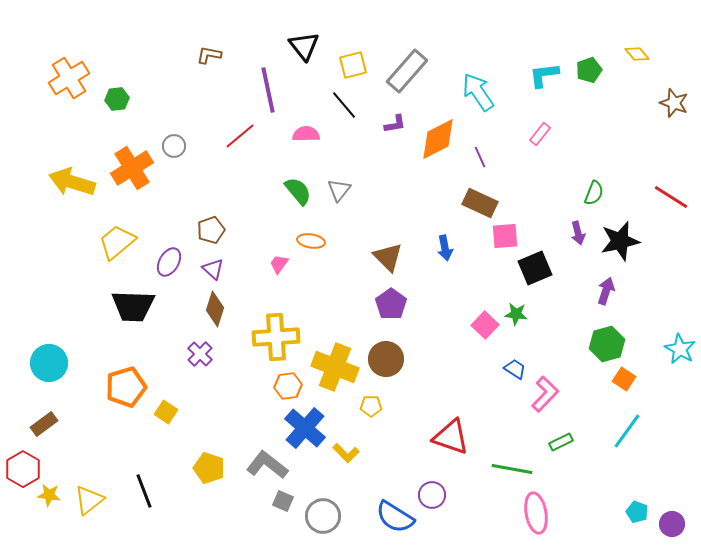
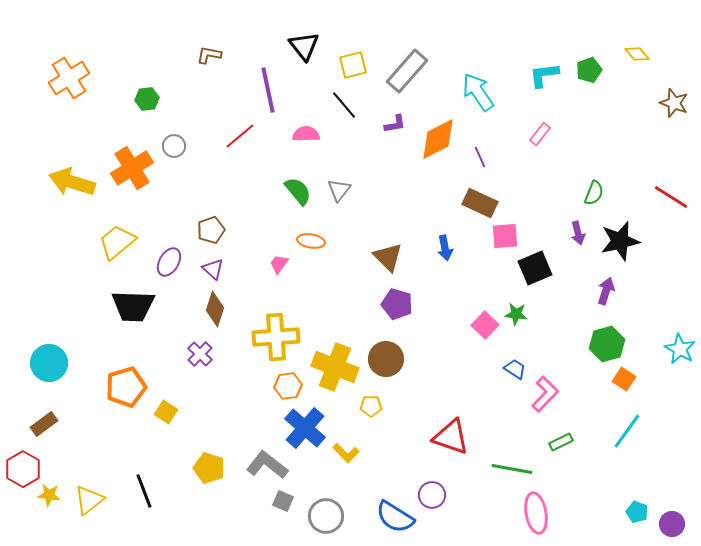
green hexagon at (117, 99): moved 30 px right
purple pentagon at (391, 304): moved 6 px right; rotated 20 degrees counterclockwise
gray circle at (323, 516): moved 3 px right
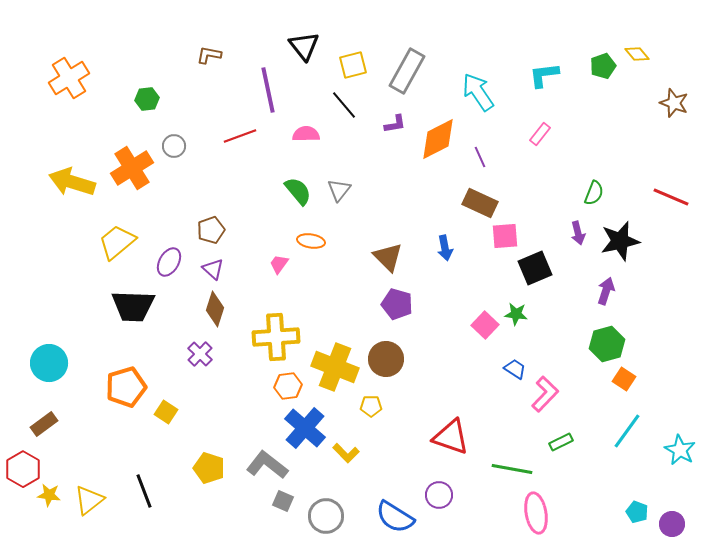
green pentagon at (589, 70): moved 14 px right, 4 px up
gray rectangle at (407, 71): rotated 12 degrees counterclockwise
red line at (240, 136): rotated 20 degrees clockwise
red line at (671, 197): rotated 9 degrees counterclockwise
cyan star at (680, 349): moved 101 px down
purple circle at (432, 495): moved 7 px right
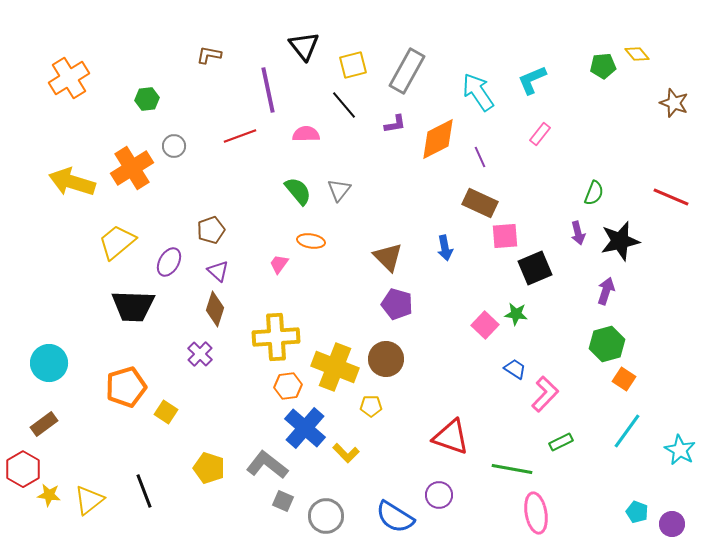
green pentagon at (603, 66): rotated 15 degrees clockwise
cyan L-shape at (544, 75): moved 12 px left, 5 px down; rotated 16 degrees counterclockwise
purple triangle at (213, 269): moved 5 px right, 2 px down
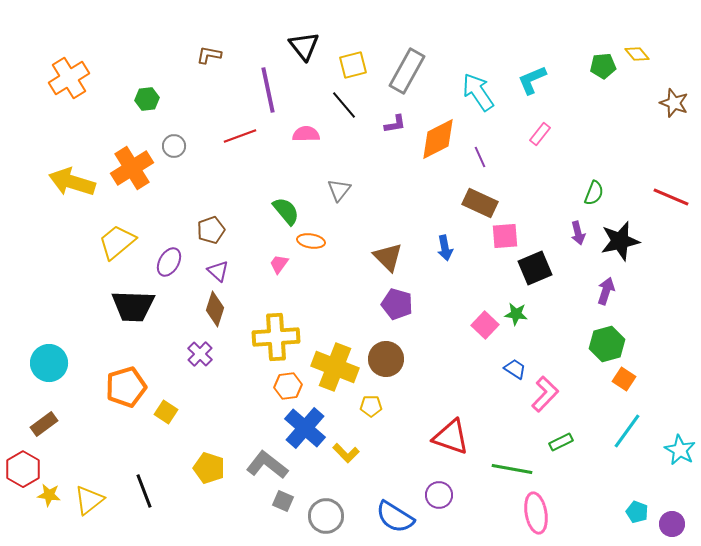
green semicircle at (298, 191): moved 12 px left, 20 px down
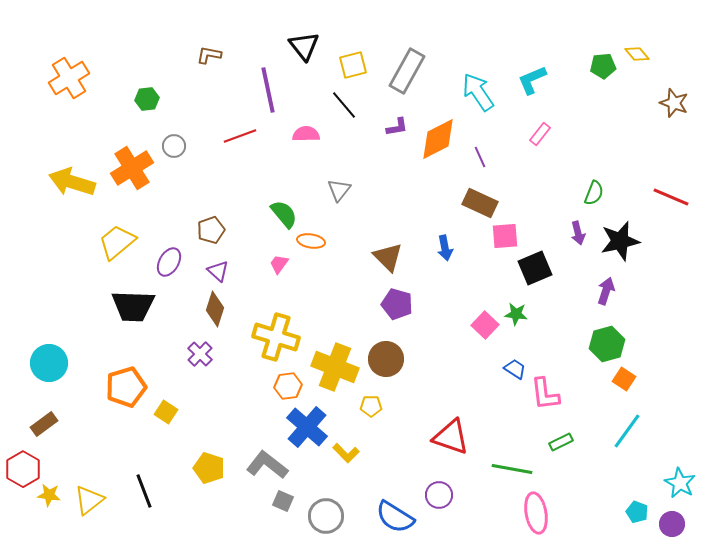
purple L-shape at (395, 124): moved 2 px right, 3 px down
green semicircle at (286, 211): moved 2 px left, 3 px down
yellow cross at (276, 337): rotated 21 degrees clockwise
pink L-shape at (545, 394): rotated 129 degrees clockwise
blue cross at (305, 428): moved 2 px right, 1 px up
cyan star at (680, 450): moved 33 px down
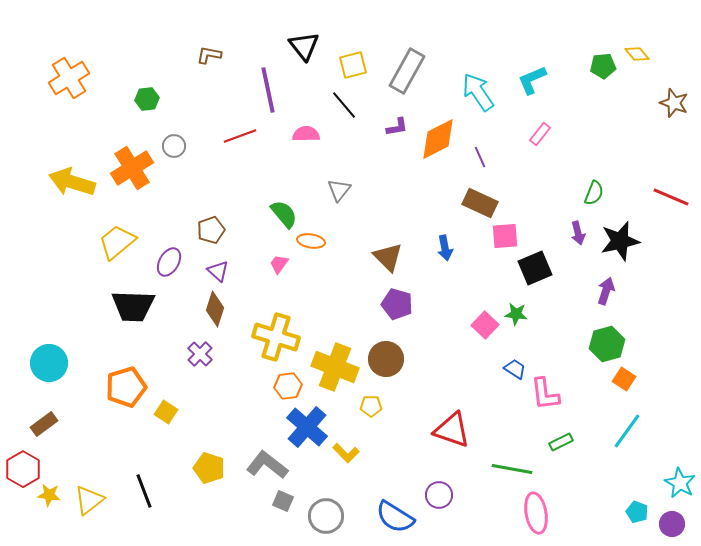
red triangle at (451, 437): moved 1 px right, 7 px up
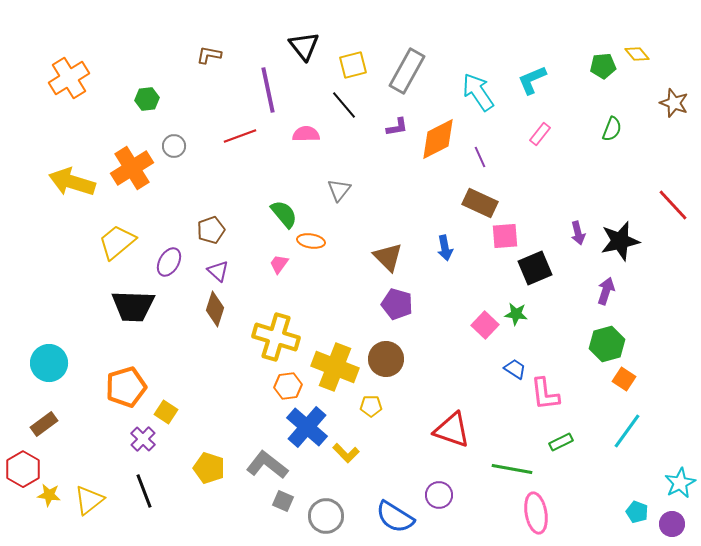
green semicircle at (594, 193): moved 18 px right, 64 px up
red line at (671, 197): moved 2 px right, 8 px down; rotated 24 degrees clockwise
purple cross at (200, 354): moved 57 px left, 85 px down
cyan star at (680, 483): rotated 16 degrees clockwise
